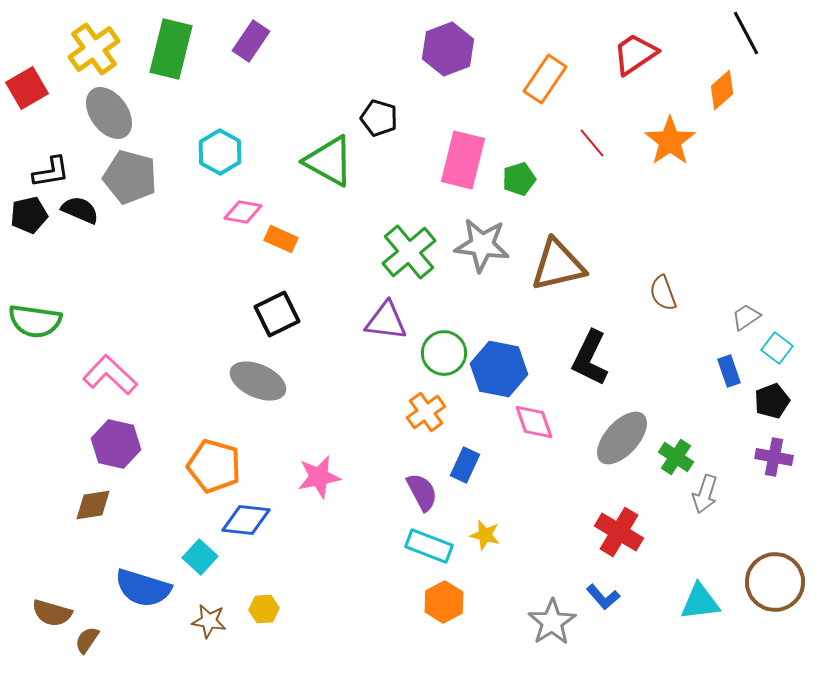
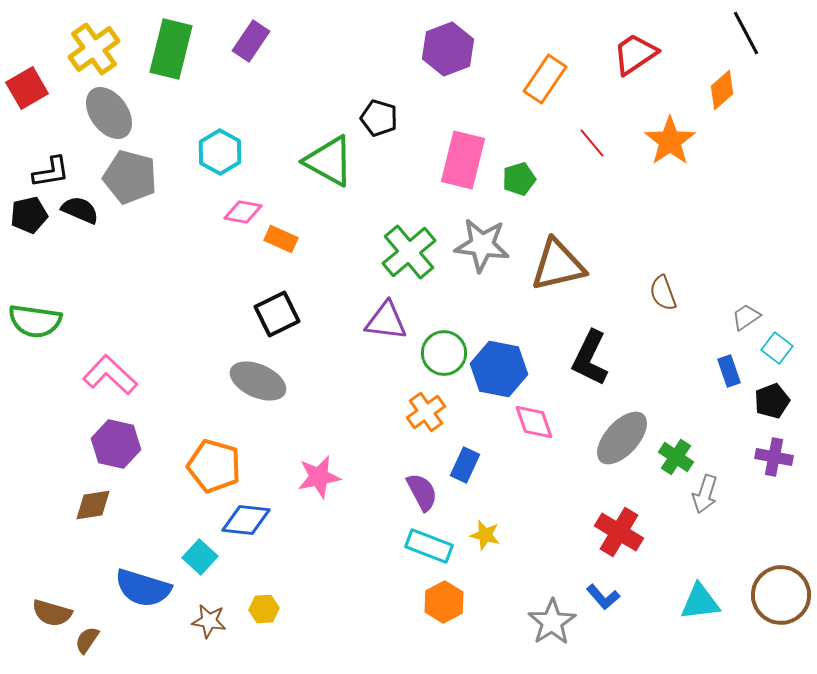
brown circle at (775, 582): moved 6 px right, 13 px down
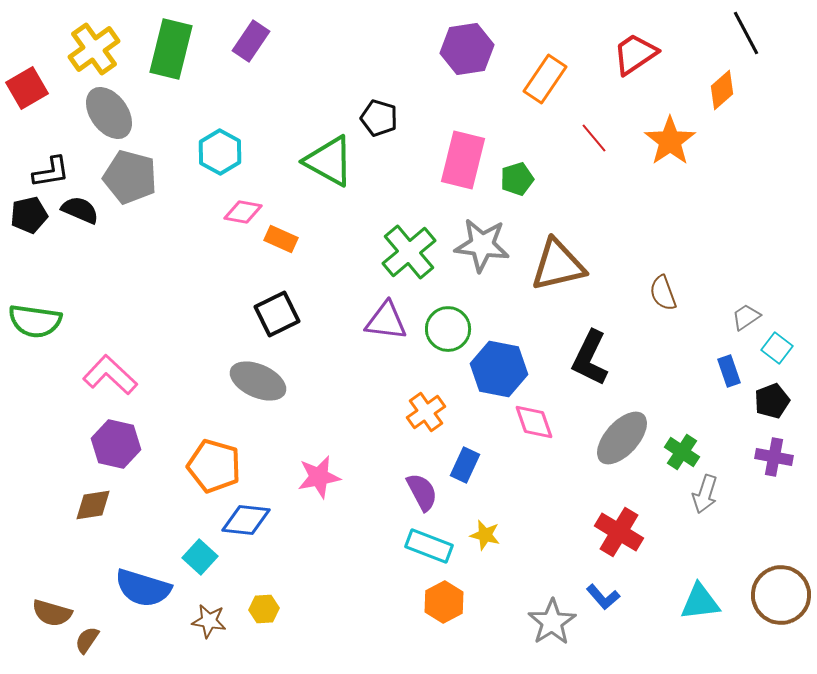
purple hexagon at (448, 49): moved 19 px right; rotated 12 degrees clockwise
red line at (592, 143): moved 2 px right, 5 px up
green pentagon at (519, 179): moved 2 px left
green circle at (444, 353): moved 4 px right, 24 px up
green cross at (676, 457): moved 6 px right, 5 px up
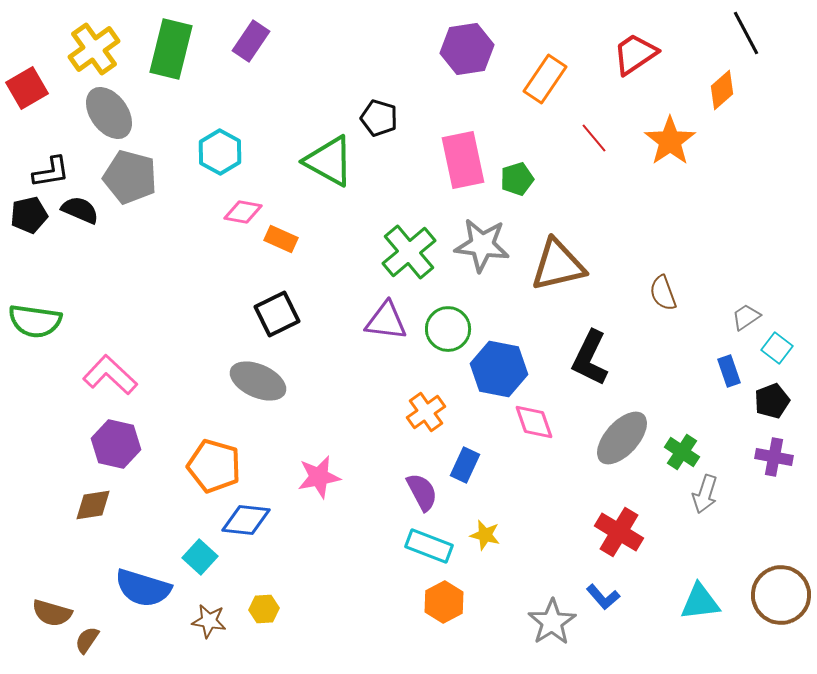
pink rectangle at (463, 160): rotated 26 degrees counterclockwise
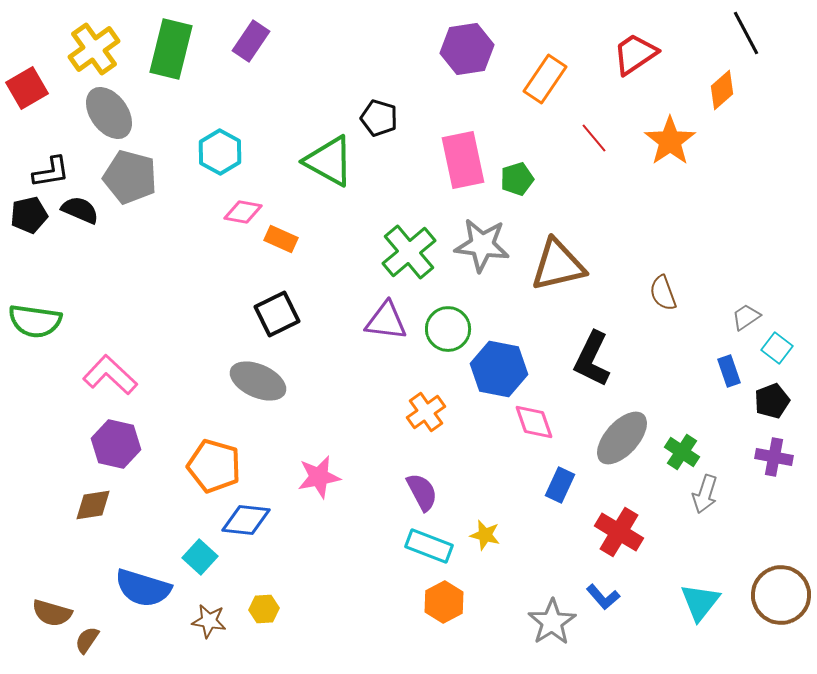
black L-shape at (590, 358): moved 2 px right, 1 px down
blue rectangle at (465, 465): moved 95 px right, 20 px down
cyan triangle at (700, 602): rotated 45 degrees counterclockwise
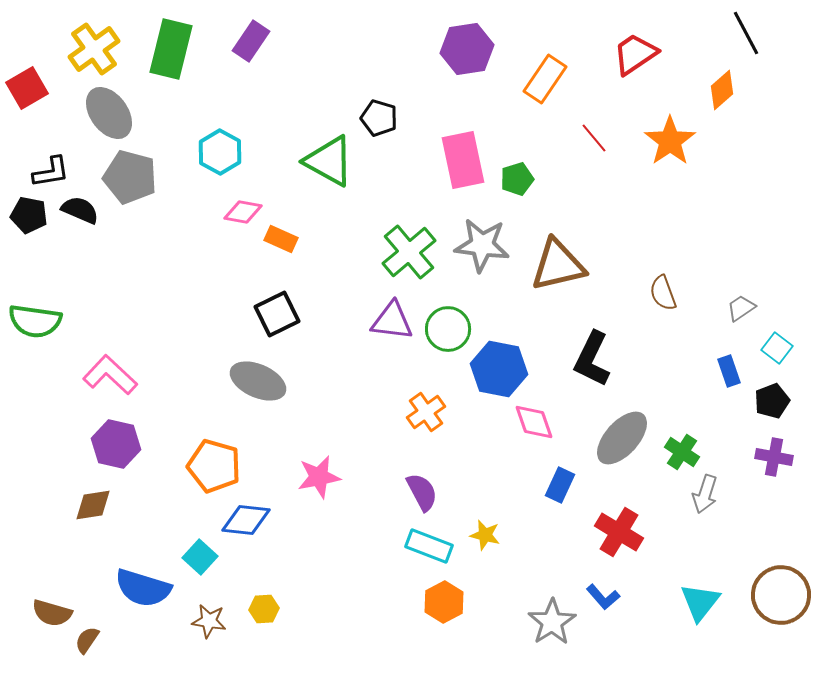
black pentagon at (29, 215): rotated 24 degrees clockwise
gray trapezoid at (746, 317): moved 5 px left, 9 px up
purple triangle at (386, 321): moved 6 px right
